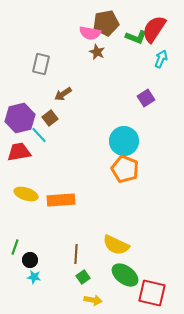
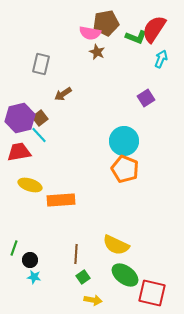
brown square: moved 10 px left
yellow ellipse: moved 4 px right, 9 px up
green line: moved 1 px left, 1 px down
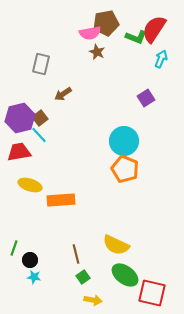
pink semicircle: rotated 20 degrees counterclockwise
brown line: rotated 18 degrees counterclockwise
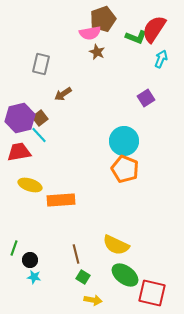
brown pentagon: moved 3 px left, 4 px up; rotated 10 degrees counterclockwise
green square: rotated 24 degrees counterclockwise
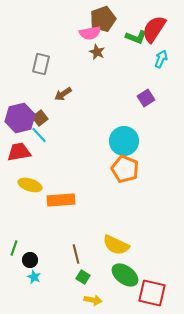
cyan star: rotated 16 degrees clockwise
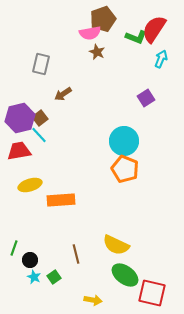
red trapezoid: moved 1 px up
yellow ellipse: rotated 35 degrees counterclockwise
green square: moved 29 px left; rotated 24 degrees clockwise
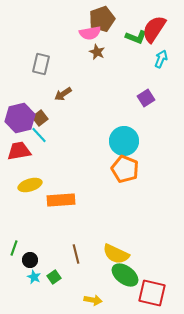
brown pentagon: moved 1 px left
yellow semicircle: moved 9 px down
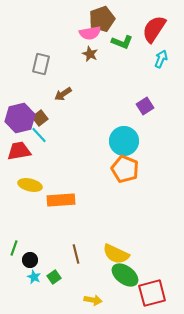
green L-shape: moved 14 px left, 5 px down
brown star: moved 7 px left, 2 px down
purple square: moved 1 px left, 8 px down
yellow ellipse: rotated 30 degrees clockwise
red square: rotated 28 degrees counterclockwise
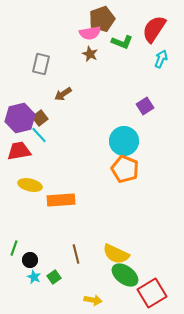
red square: rotated 16 degrees counterclockwise
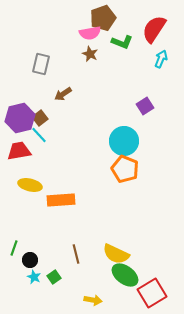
brown pentagon: moved 1 px right, 1 px up
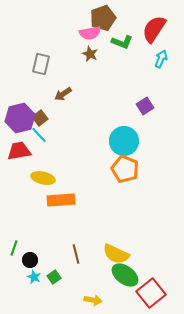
yellow ellipse: moved 13 px right, 7 px up
red square: moved 1 px left; rotated 8 degrees counterclockwise
